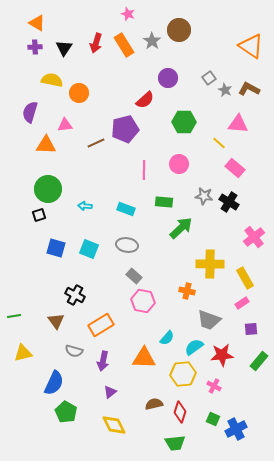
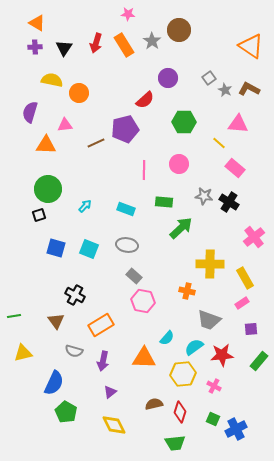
pink star at (128, 14): rotated 16 degrees counterclockwise
cyan arrow at (85, 206): rotated 128 degrees clockwise
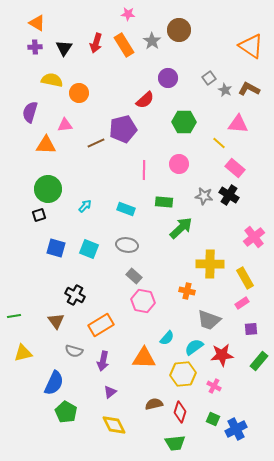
purple pentagon at (125, 129): moved 2 px left
black cross at (229, 202): moved 7 px up
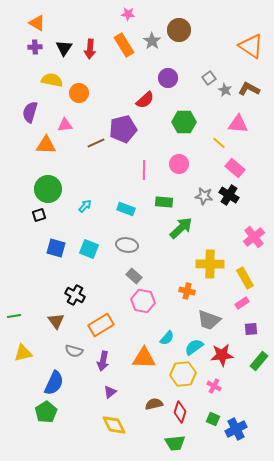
red arrow at (96, 43): moved 6 px left, 6 px down; rotated 12 degrees counterclockwise
green pentagon at (66, 412): moved 20 px left; rotated 10 degrees clockwise
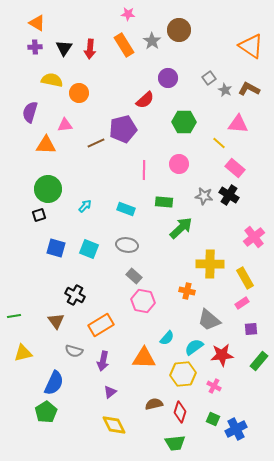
gray trapezoid at (209, 320): rotated 20 degrees clockwise
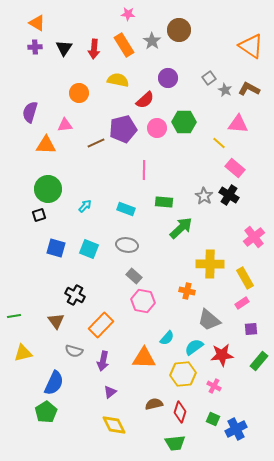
red arrow at (90, 49): moved 4 px right
yellow semicircle at (52, 80): moved 66 px right
pink circle at (179, 164): moved 22 px left, 36 px up
gray star at (204, 196): rotated 24 degrees clockwise
orange rectangle at (101, 325): rotated 15 degrees counterclockwise
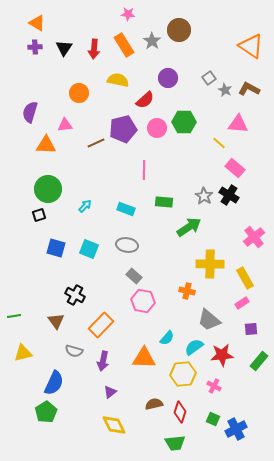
green arrow at (181, 228): moved 8 px right, 1 px up; rotated 10 degrees clockwise
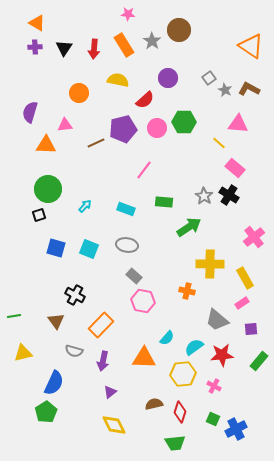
pink line at (144, 170): rotated 36 degrees clockwise
gray trapezoid at (209, 320): moved 8 px right
